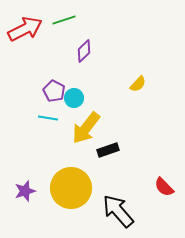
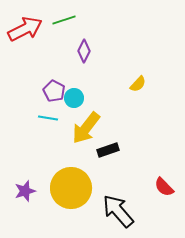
purple diamond: rotated 20 degrees counterclockwise
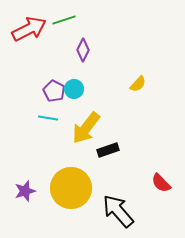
red arrow: moved 4 px right
purple diamond: moved 1 px left, 1 px up
cyan circle: moved 9 px up
red semicircle: moved 3 px left, 4 px up
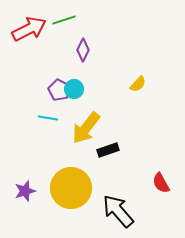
purple pentagon: moved 5 px right, 1 px up
red semicircle: rotated 15 degrees clockwise
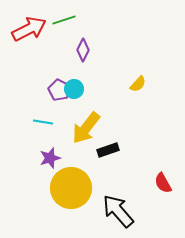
cyan line: moved 5 px left, 4 px down
red semicircle: moved 2 px right
purple star: moved 25 px right, 33 px up
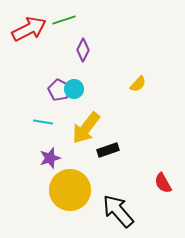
yellow circle: moved 1 px left, 2 px down
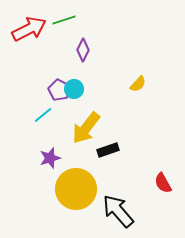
cyan line: moved 7 px up; rotated 48 degrees counterclockwise
yellow circle: moved 6 px right, 1 px up
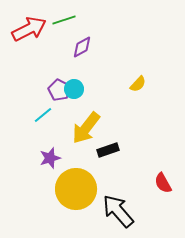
purple diamond: moved 1 px left, 3 px up; rotated 35 degrees clockwise
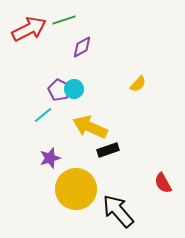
yellow arrow: moved 4 px right, 1 px up; rotated 76 degrees clockwise
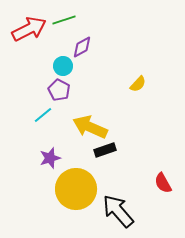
cyan circle: moved 11 px left, 23 px up
black rectangle: moved 3 px left
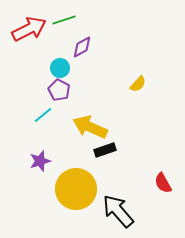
cyan circle: moved 3 px left, 2 px down
purple star: moved 10 px left, 3 px down
